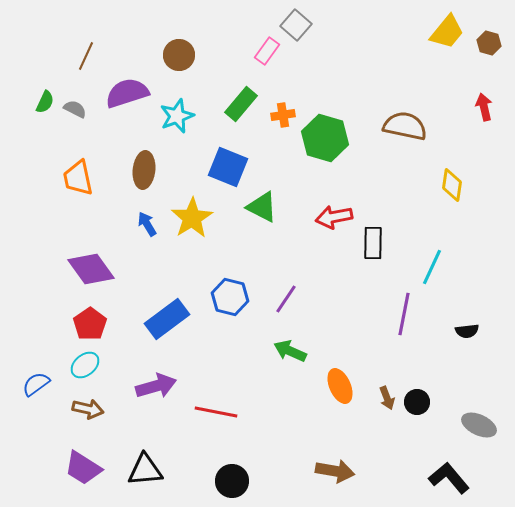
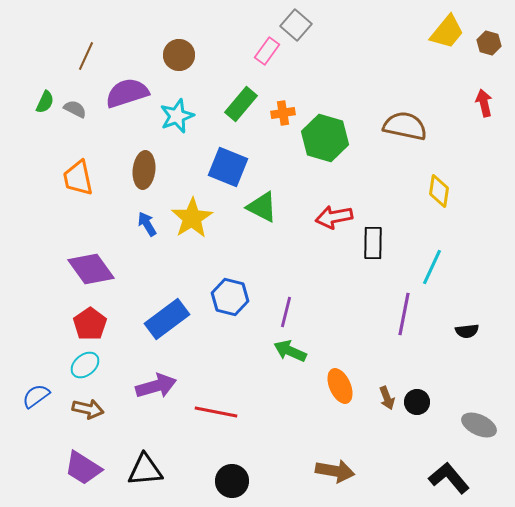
red arrow at (484, 107): moved 4 px up
orange cross at (283, 115): moved 2 px up
yellow diamond at (452, 185): moved 13 px left, 6 px down
purple line at (286, 299): moved 13 px down; rotated 20 degrees counterclockwise
blue semicircle at (36, 384): moved 12 px down
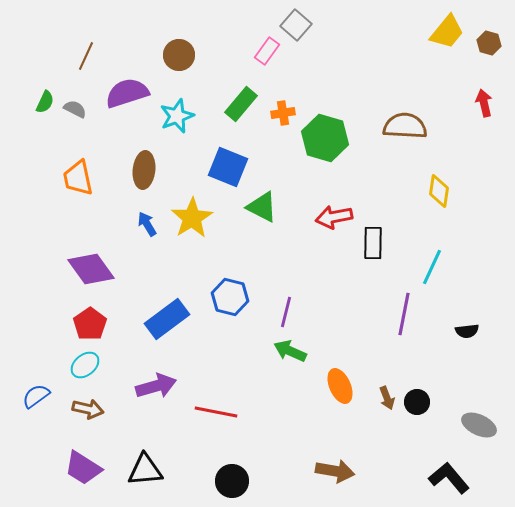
brown semicircle at (405, 126): rotated 9 degrees counterclockwise
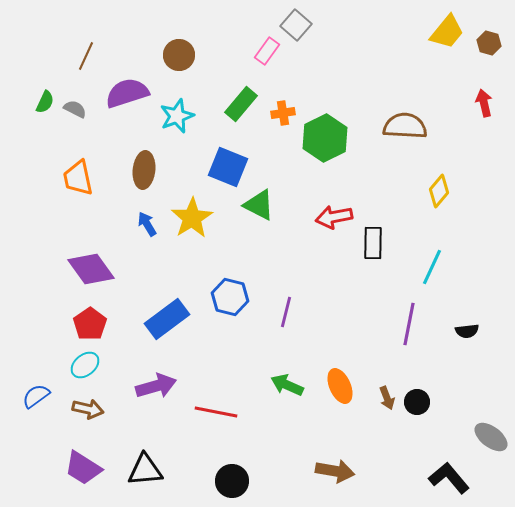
green hexagon at (325, 138): rotated 18 degrees clockwise
yellow diamond at (439, 191): rotated 32 degrees clockwise
green triangle at (262, 207): moved 3 px left, 2 px up
purple line at (404, 314): moved 5 px right, 10 px down
green arrow at (290, 351): moved 3 px left, 34 px down
gray ellipse at (479, 425): moved 12 px right, 12 px down; rotated 12 degrees clockwise
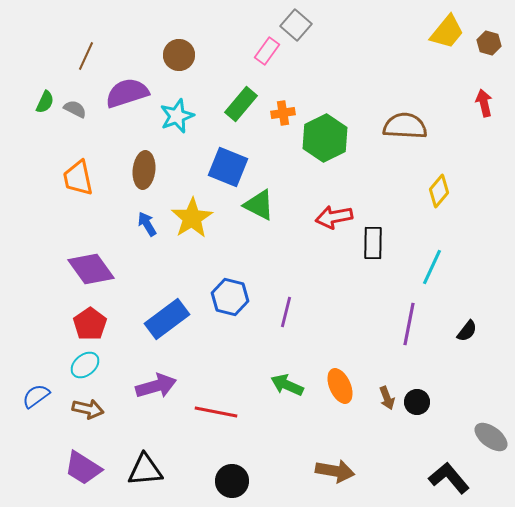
black semicircle at (467, 331): rotated 45 degrees counterclockwise
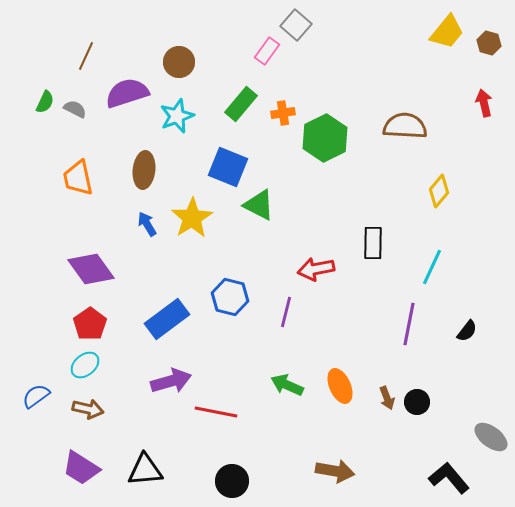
brown circle at (179, 55): moved 7 px down
red arrow at (334, 217): moved 18 px left, 52 px down
purple arrow at (156, 386): moved 15 px right, 5 px up
purple trapezoid at (83, 468): moved 2 px left
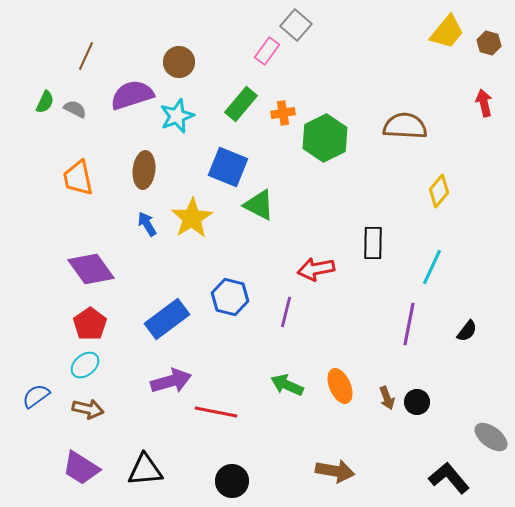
purple semicircle at (127, 93): moved 5 px right, 2 px down
